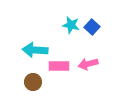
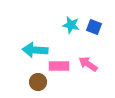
blue square: moved 2 px right; rotated 21 degrees counterclockwise
pink arrow: rotated 48 degrees clockwise
brown circle: moved 5 px right
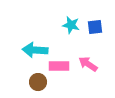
blue square: moved 1 px right; rotated 28 degrees counterclockwise
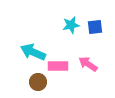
cyan star: rotated 24 degrees counterclockwise
cyan arrow: moved 2 px left, 2 px down; rotated 20 degrees clockwise
pink rectangle: moved 1 px left
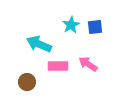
cyan star: rotated 18 degrees counterclockwise
cyan arrow: moved 6 px right, 8 px up
brown circle: moved 11 px left
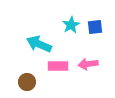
pink arrow: rotated 42 degrees counterclockwise
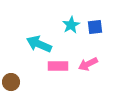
pink arrow: rotated 18 degrees counterclockwise
brown circle: moved 16 px left
